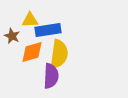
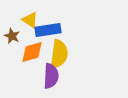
yellow triangle: rotated 36 degrees clockwise
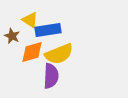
yellow semicircle: rotated 60 degrees clockwise
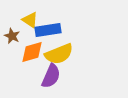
purple semicircle: rotated 20 degrees clockwise
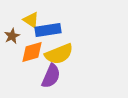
yellow triangle: moved 1 px right
brown star: rotated 21 degrees clockwise
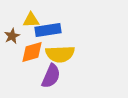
yellow triangle: rotated 36 degrees counterclockwise
yellow semicircle: moved 1 px right; rotated 20 degrees clockwise
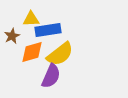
yellow triangle: moved 1 px up
yellow semicircle: rotated 36 degrees counterclockwise
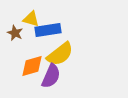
yellow triangle: rotated 18 degrees clockwise
brown star: moved 3 px right, 3 px up; rotated 21 degrees counterclockwise
orange diamond: moved 14 px down
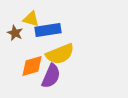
yellow semicircle: rotated 16 degrees clockwise
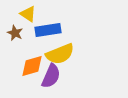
yellow triangle: moved 3 px left, 5 px up; rotated 18 degrees clockwise
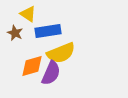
blue rectangle: moved 1 px down
yellow semicircle: moved 1 px right, 1 px up
purple semicircle: moved 3 px up
